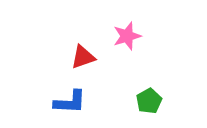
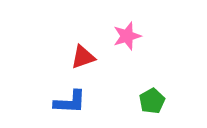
green pentagon: moved 3 px right
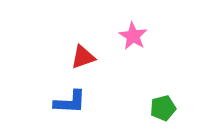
pink star: moved 6 px right; rotated 24 degrees counterclockwise
green pentagon: moved 11 px right, 7 px down; rotated 15 degrees clockwise
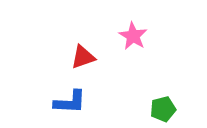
green pentagon: moved 1 px down
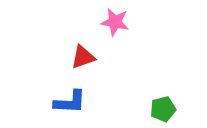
pink star: moved 18 px left, 14 px up; rotated 20 degrees counterclockwise
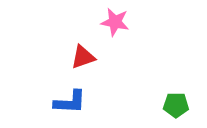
green pentagon: moved 13 px right, 4 px up; rotated 15 degrees clockwise
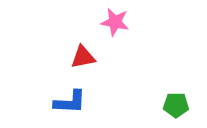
red triangle: rotated 8 degrees clockwise
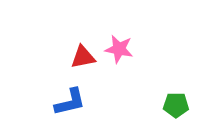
pink star: moved 4 px right, 27 px down
blue L-shape: rotated 16 degrees counterclockwise
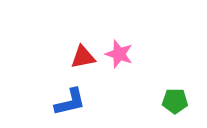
pink star: moved 5 px down; rotated 8 degrees clockwise
green pentagon: moved 1 px left, 4 px up
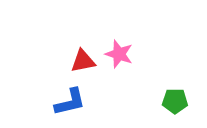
red triangle: moved 4 px down
